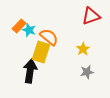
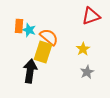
orange rectangle: rotated 40 degrees counterclockwise
yellow rectangle: moved 2 px right
gray star: rotated 16 degrees counterclockwise
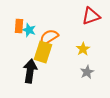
orange semicircle: rotated 72 degrees counterclockwise
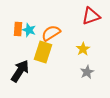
orange rectangle: moved 1 px left, 3 px down
orange semicircle: moved 2 px right, 4 px up
black arrow: moved 10 px left; rotated 25 degrees clockwise
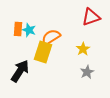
red triangle: moved 1 px down
orange semicircle: moved 4 px down
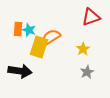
yellow rectangle: moved 4 px left, 5 px up
black arrow: rotated 65 degrees clockwise
